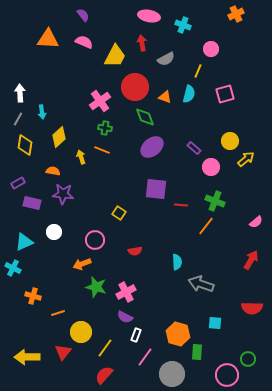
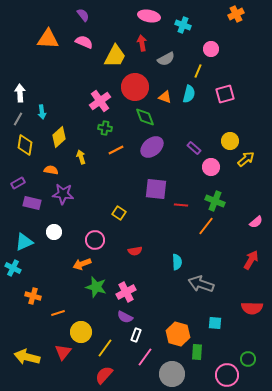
orange line at (102, 150): moved 14 px right; rotated 49 degrees counterclockwise
orange semicircle at (53, 171): moved 2 px left, 1 px up
yellow arrow at (27, 357): rotated 15 degrees clockwise
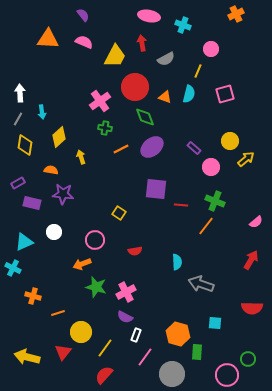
orange line at (116, 150): moved 5 px right, 1 px up
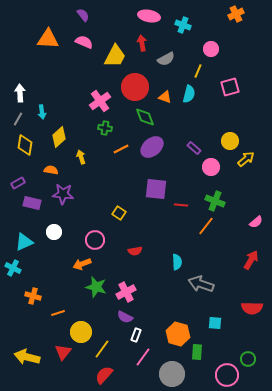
pink square at (225, 94): moved 5 px right, 7 px up
yellow line at (105, 348): moved 3 px left, 1 px down
pink line at (145, 357): moved 2 px left
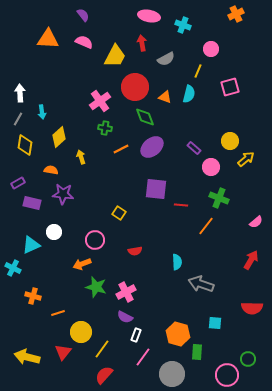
green cross at (215, 201): moved 4 px right, 3 px up
cyan triangle at (24, 242): moved 7 px right, 3 px down
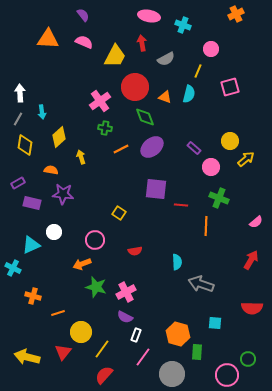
orange line at (206, 226): rotated 36 degrees counterclockwise
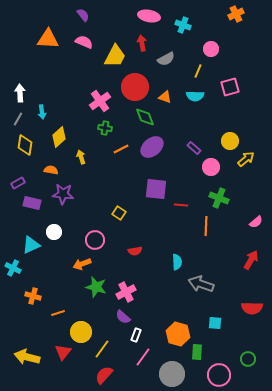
cyan semicircle at (189, 94): moved 6 px right, 2 px down; rotated 78 degrees clockwise
purple semicircle at (125, 317): moved 2 px left; rotated 14 degrees clockwise
pink circle at (227, 375): moved 8 px left
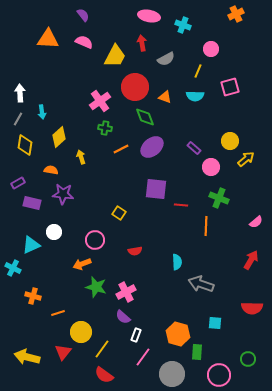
red semicircle at (104, 375): rotated 96 degrees counterclockwise
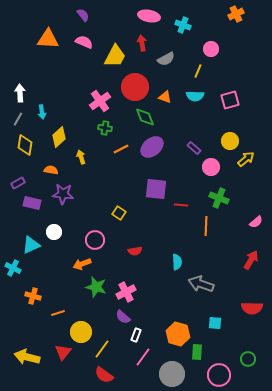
pink square at (230, 87): moved 13 px down
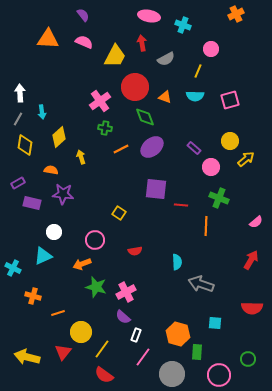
cyan triangle at (31, 245): moved 12 px right, 11 px down
